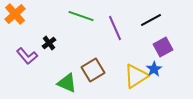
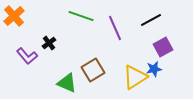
orange cross: moved 1 px left, 2 px down
blue star: rotated 21 degrees clockwise
yellow triangle: moved 1 px left, 1 px down
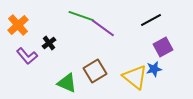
orange cross: moved 4 px right, 9 px down
purple line: moved 12 px left; rotated 30 degrees counterclockwise
brown square: moved 2 px right, 1 px down
yellow triangle: rotated 48 degrees counterclockwise
